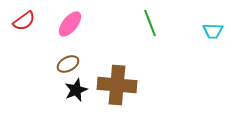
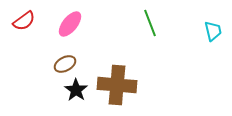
cyan trapezoid: rotated 105 degrees counterclockwise
brown ellipse: moved 3 px left
black star: rotated 15 degrees counterclockwise
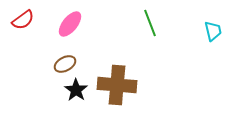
red semicircle: moved 1 px left, 1 px up
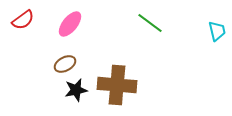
green line: rotated 32 degrees counterclockwise
cyan trapezoid: moved 4 px right
black star: rotated 25 degrees clockwise
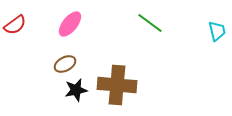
red semicircle: moved 8 px left, 5 px down
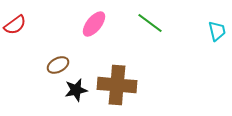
pink ellipse: moved 24 px right
brown ellipse: moved 7 px left, 1 px down
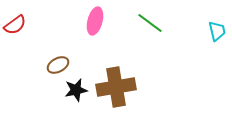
pink ellipse: moved 1 px right, 3 px up; rotated 24 degrees counterclockwise
brown cross: moved 1 px left, 2 px down; rotated 15 degrees counterclockwise
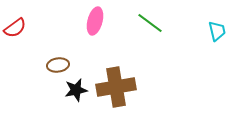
red semicircle: moved 3 px down
brown ellipse: rotated 20 degrees clockwise
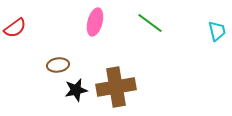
pink ellipse: moved 1 px down
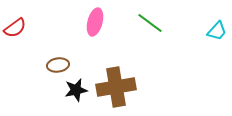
cyan trapezoid: rotated 55 degrees clockwise
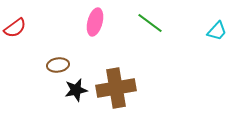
brown cross: moved 1 px down
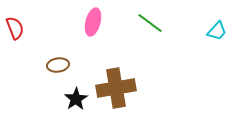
pink ellipse: moved 2 px left
red semicircle: rotated 75 degrees counterclockwise
black star: moved 9 px down; rotated 20 degrees counterclockwise
